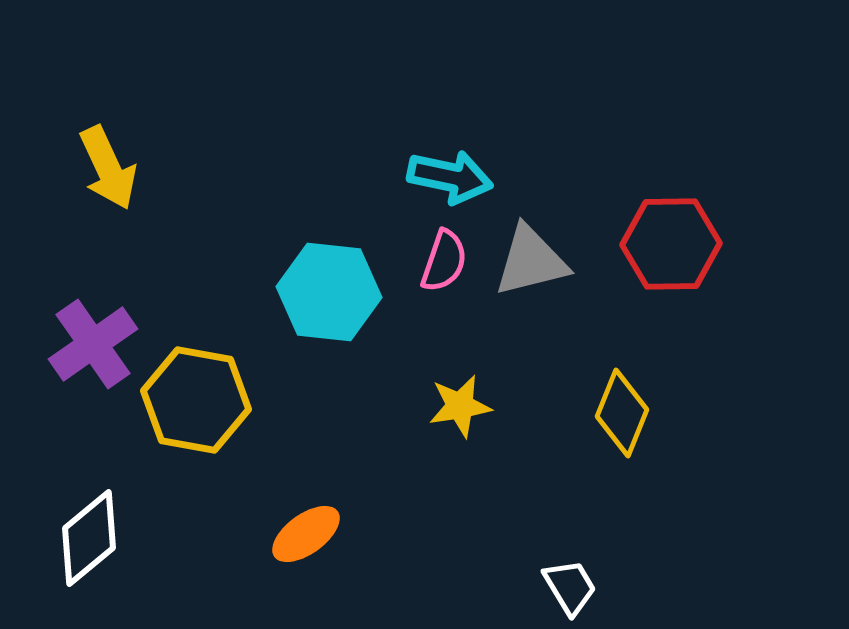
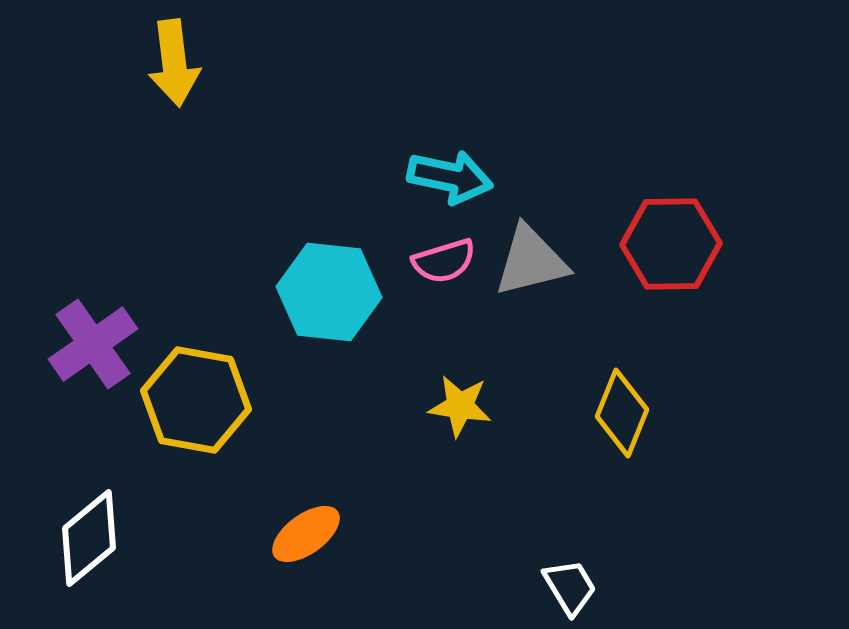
yellow arrow: moved 66 px right, 105 px up; rotated 18 degrees clockwise
pink semicircle: rotated 54 degrees clockwise
yellow star: rotated 18 degrees clockwise
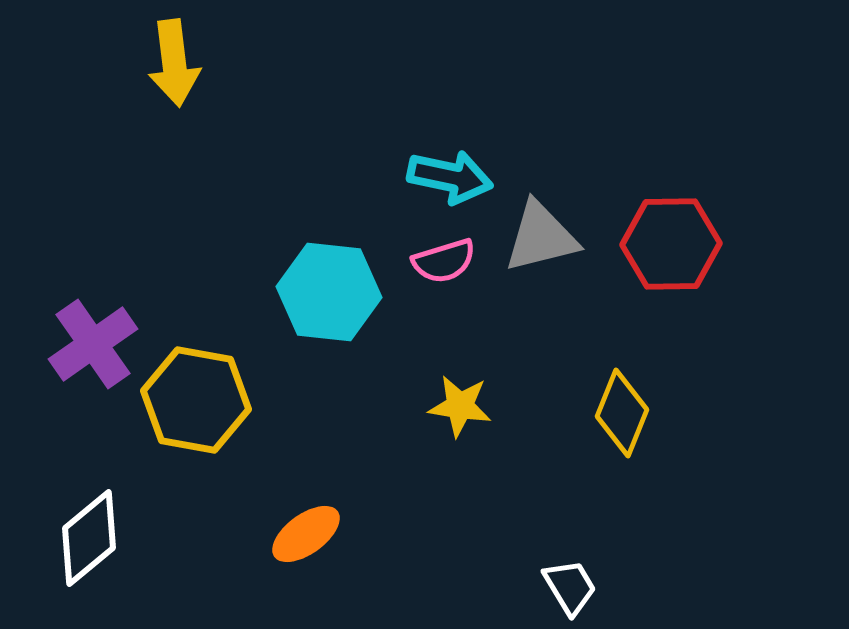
gray triangle: moved 10 px right, 24 px up
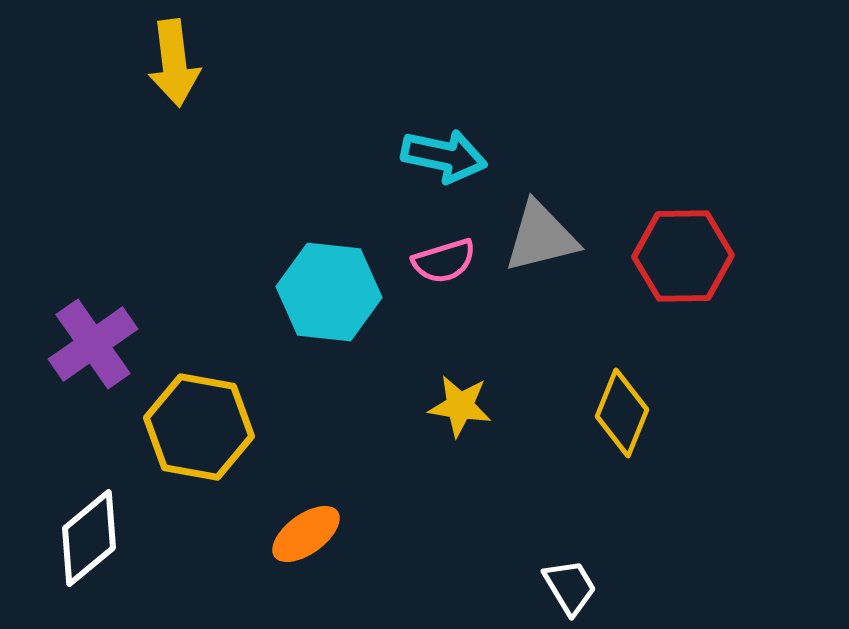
cyan arrow: moved 6 px left, 21 px up
red hexagon: moved 12 px right, 12 px down
yellow hexagon: moved 3 px right, 27 px down
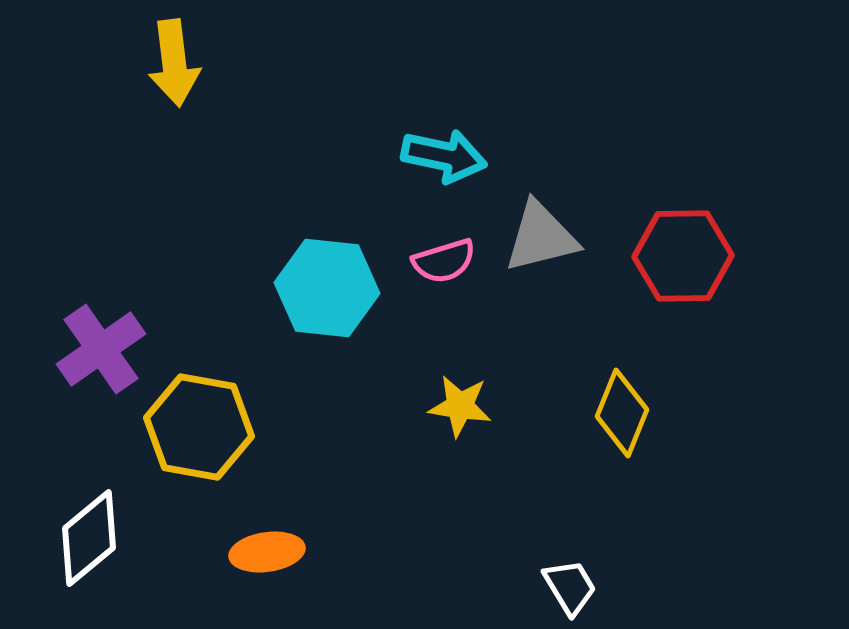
cyan hexagon: moved 2 px left, 4 px up
purple cross: moved 8 px right, 5 px down
orange ellipse: moved 39 px left, 18 px down; rotated 28 degrees clockwise
